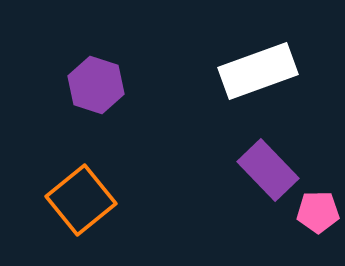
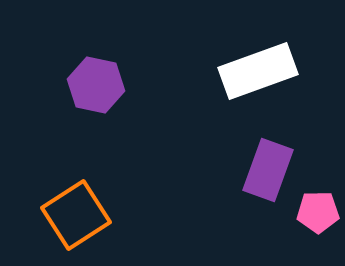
purple hexagon: rotated 6 degrees counterclockwise
purple rectangle: rotated 64 degrees clockwise
orange square: moved 5 px left, 15 px down; rotated 6 degrees clockwise
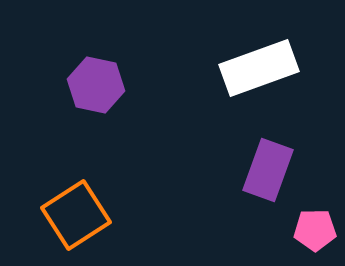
white rectangle: moved 1 px right, 3 px up
pink pentagon: moved 3 px left, 18 px down
